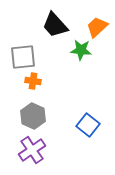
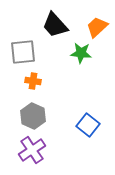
green star: moved 3 px down
gray square: moved 5 px up
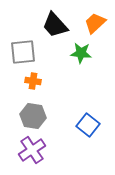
orange trapezoid: moved 2 px left, 4 px up
gray hexagon: rotated 15 degrees counterclockwise
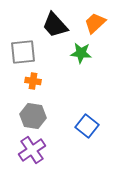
blue square: moved 1 px left, 1 px down
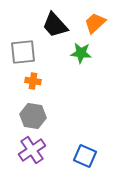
blue square: moved 2 px left, 30 px down; rotated 15 degrees counterclockwise
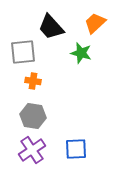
black trapezoid: moved 4 px left, 2 px down
green star: rotated 10 degrees clockwise
blue square: moved 9 px left, 7 px up; rotated 25 degrees counterclockwise
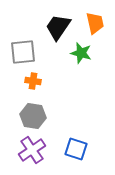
orange trapezoid: rotated 120 degrees clockwise
black trapezoid: moved 7 px right; rotated 76 degrees clockwise
blue square: rotated 20 degrees clockwise
